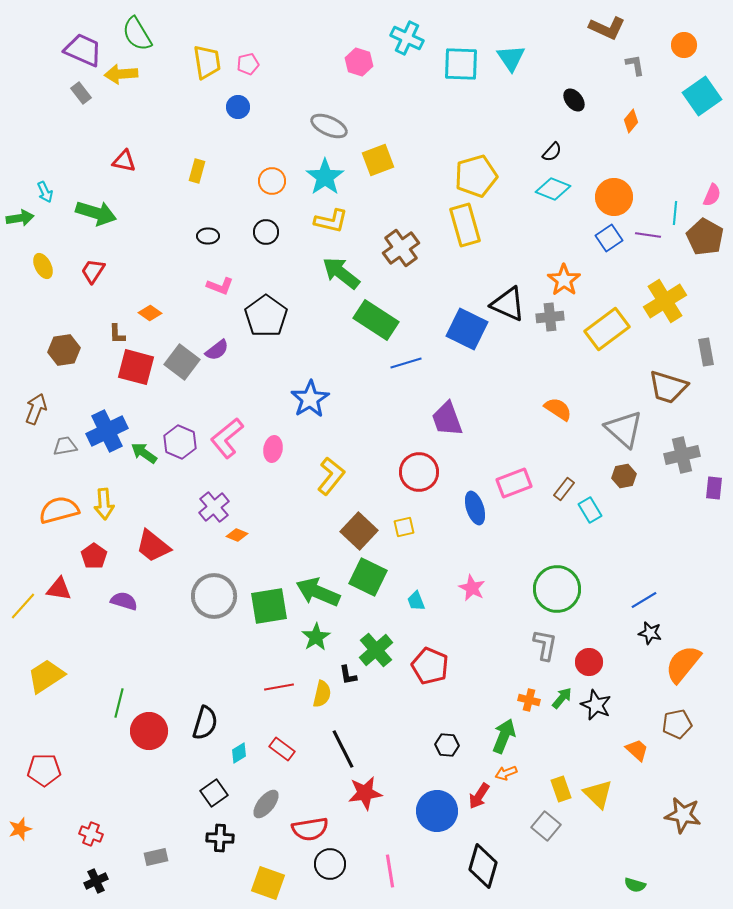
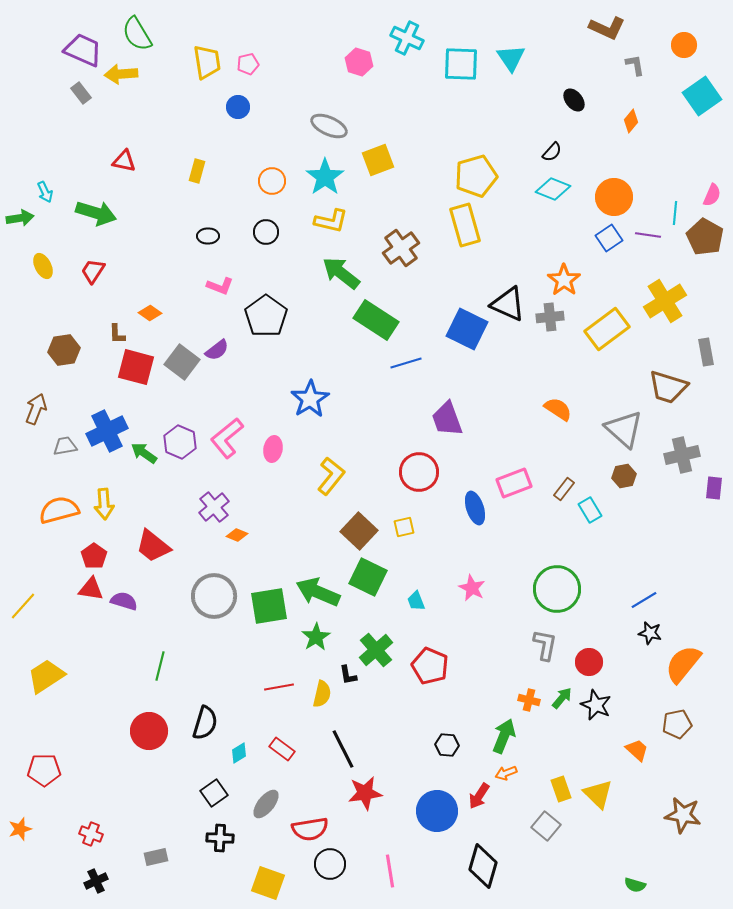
red triangle at (59, 589): moved 32 px right
green line at (119, 703): moved 41 px right, 37 px up
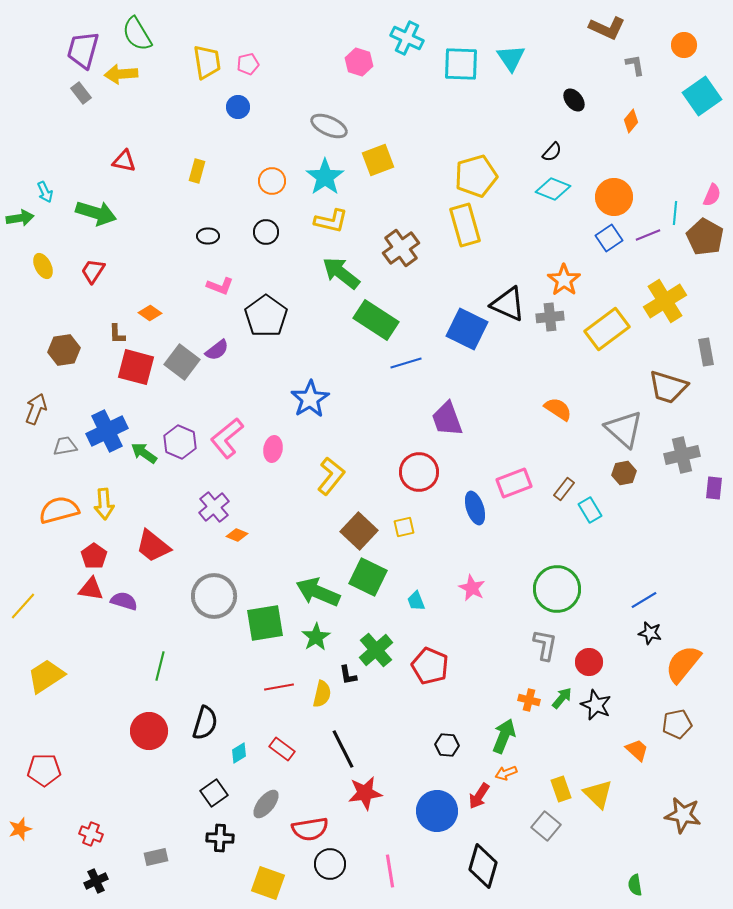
purple trapezoid at (83, 50): rotated 99 degrees counterclockwise
purple line at (648, 235): rotated 30 degrees counterclockwise
brown hexagon at (624, 476): moved 3 px up
green square at (269, 606): moved 4 px left, 17 px down
green semicircle at (635, 885): rotated 65 degrees clockwise
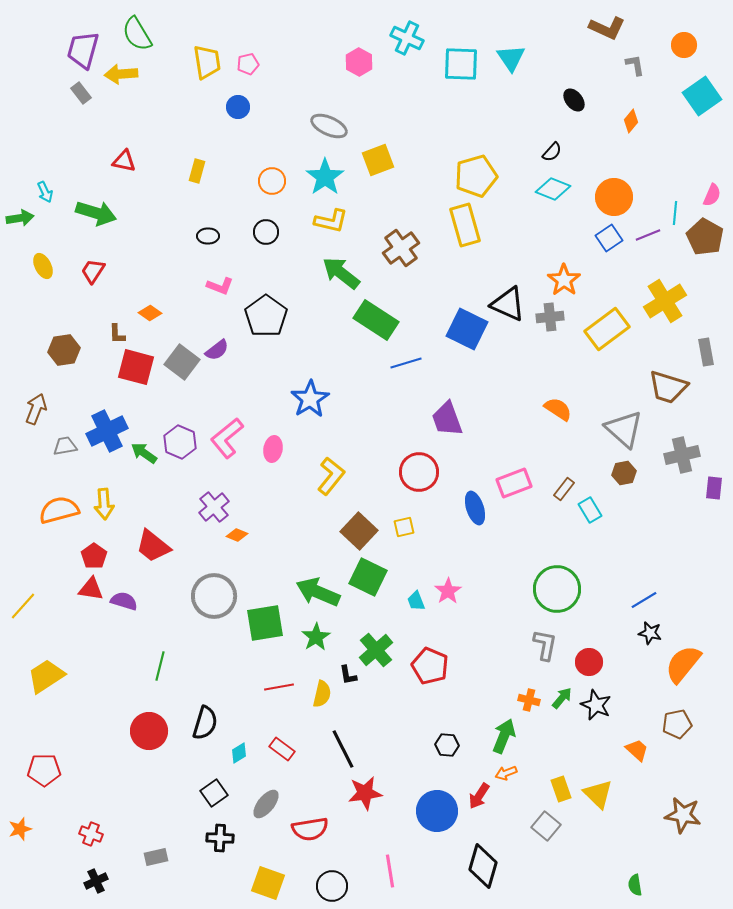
pink hexagon at (359, 62): rotated 12 degrees clockwise
pink star at (472, 588): moved 24 px left, 3 px down; rotated 12 degrees clockwise
black circle at (330, 864): moved 2 px right, 22 px down
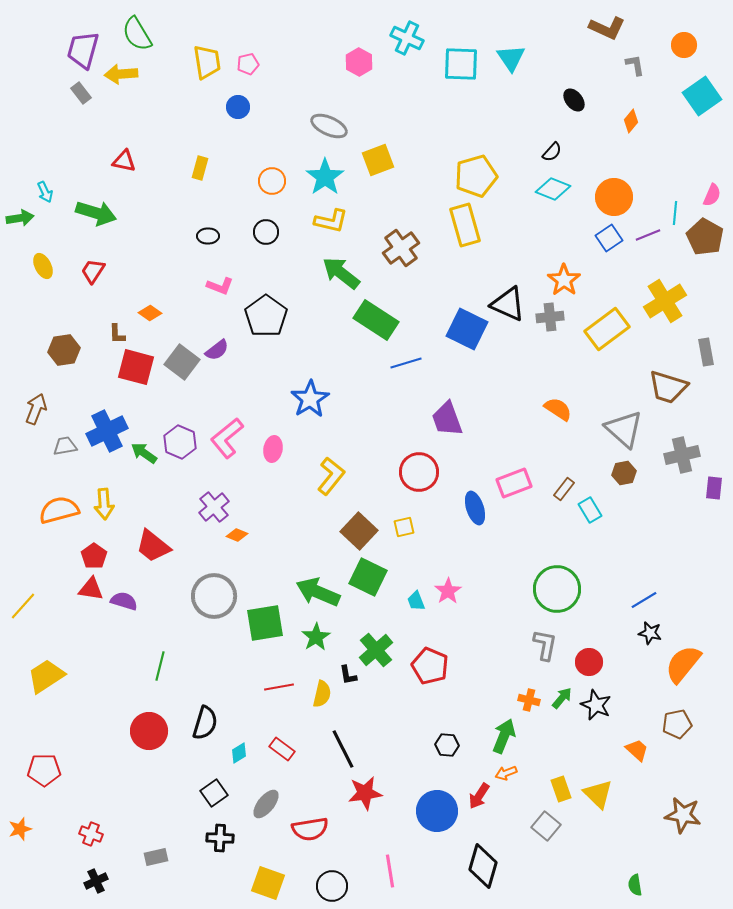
yellow rectangle at (197, 171): moved 3 px right, 3 px up
